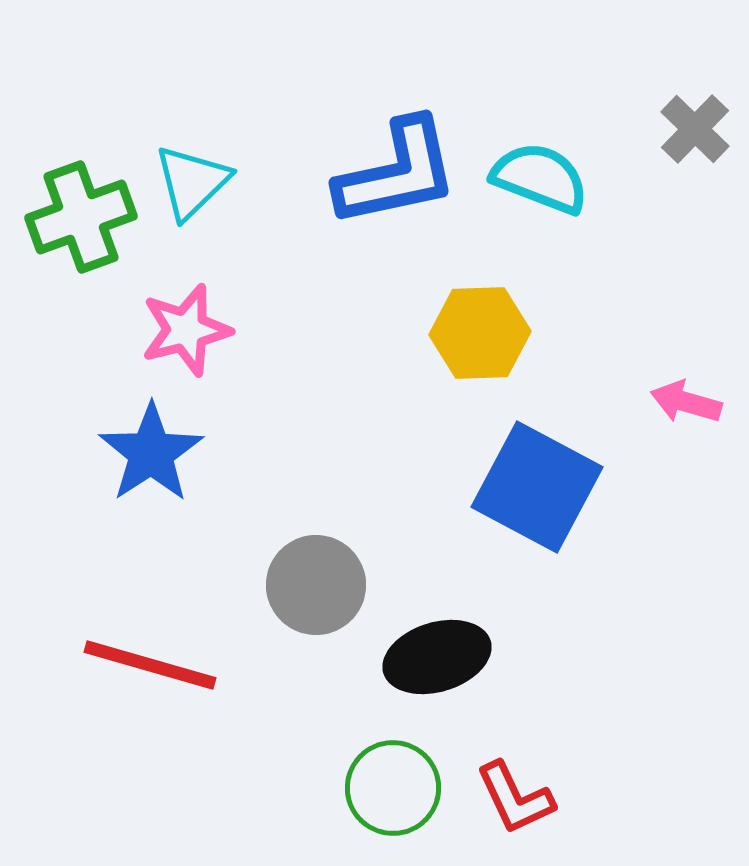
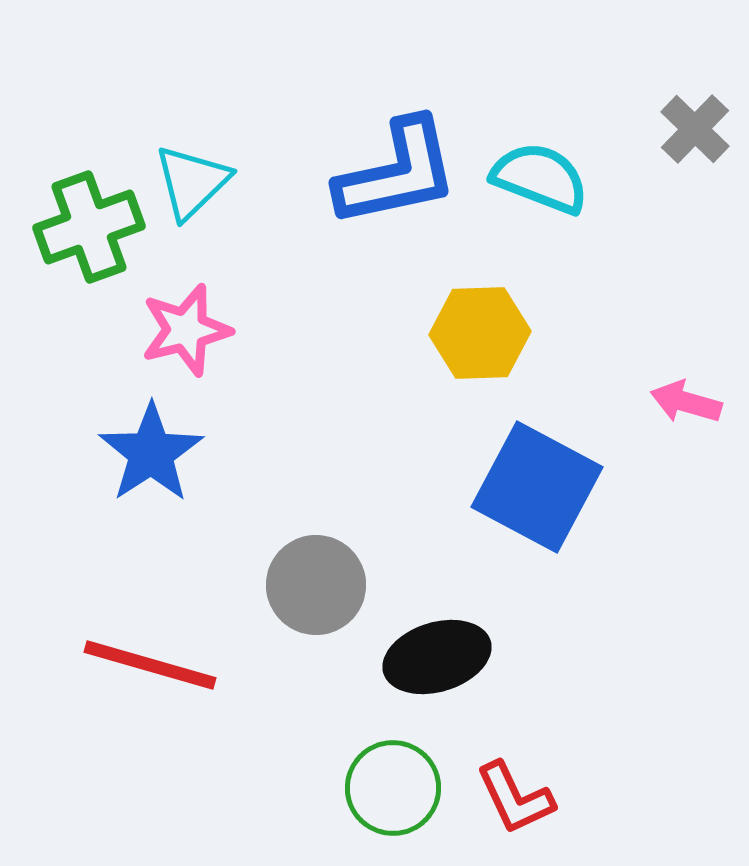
green cross: moved 8 px right, 10 px down
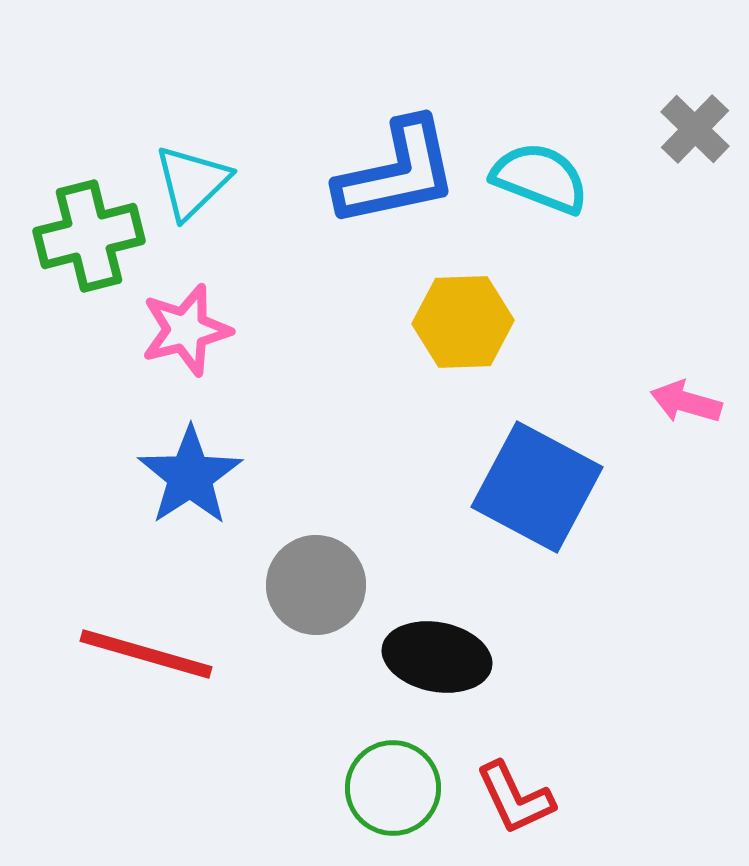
green cross: moved 9 px down; rotated 6 degrees clockwise
yellow hexagon: moved 17 px left, 11 px up
blue star: moved 39 px right, 23 px down
black ellipse: rotated 28 degrees clockwise
red line: moved 4 px left, 11 px up
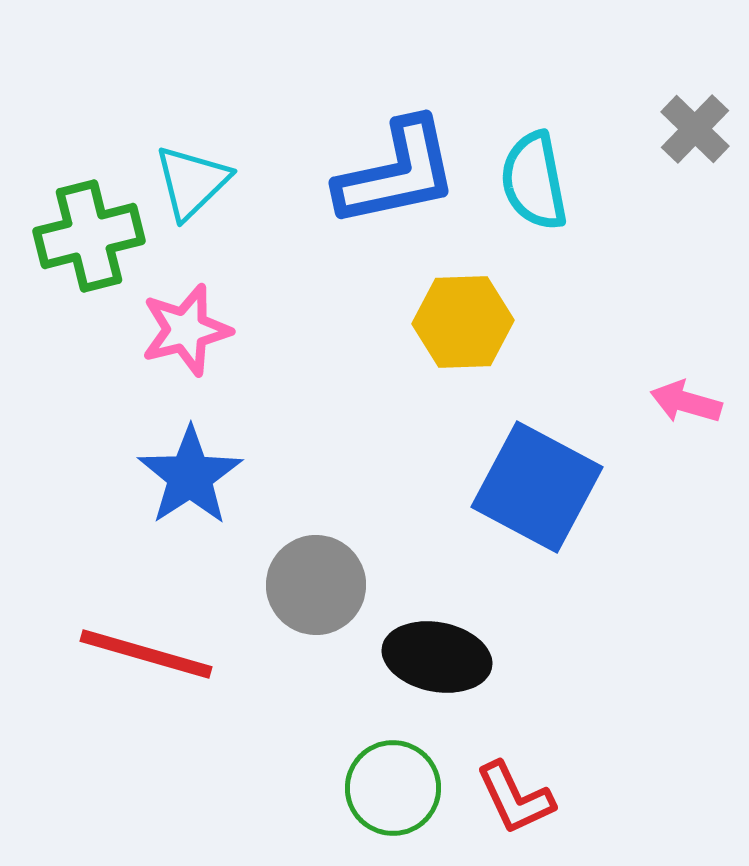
cyan semicircle: moved 6 px left, 3 px down; rotated 122 degrees counterclockwise
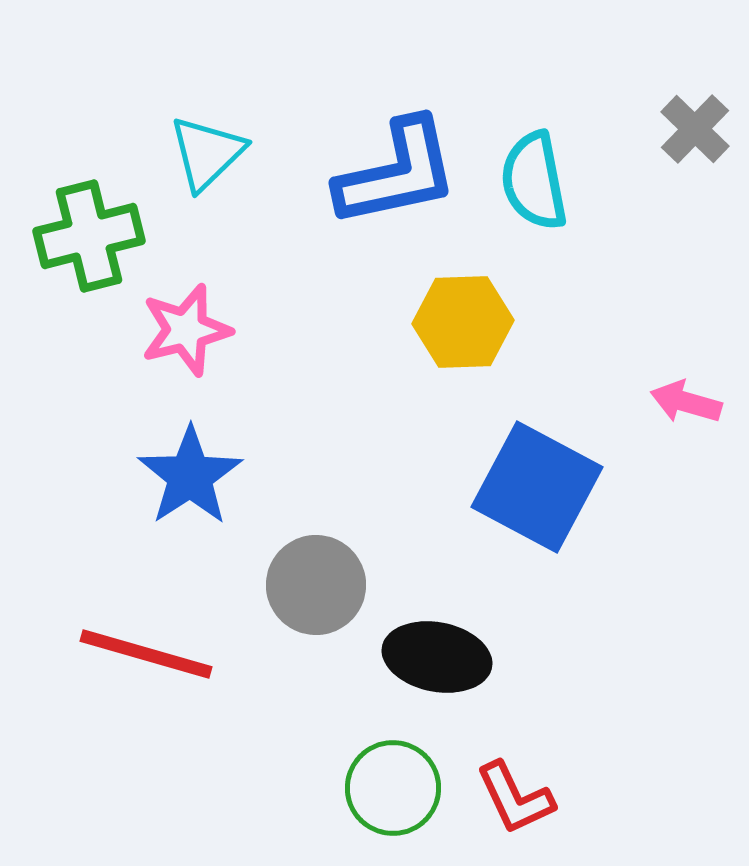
cyan triangle: moved 15 px right, 29 px up
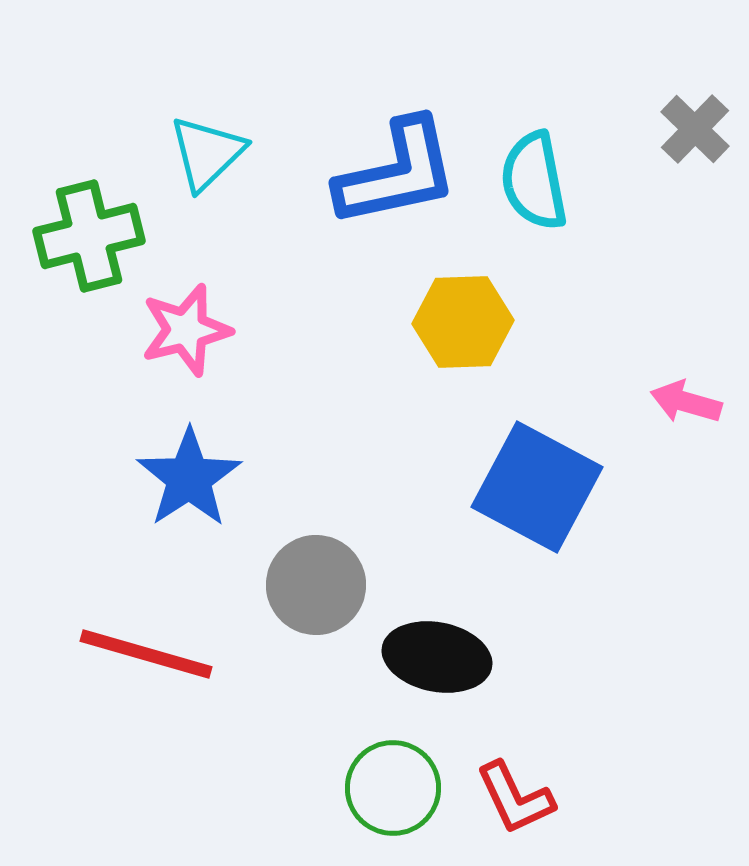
blue star: moved 1 px left, 2 px down
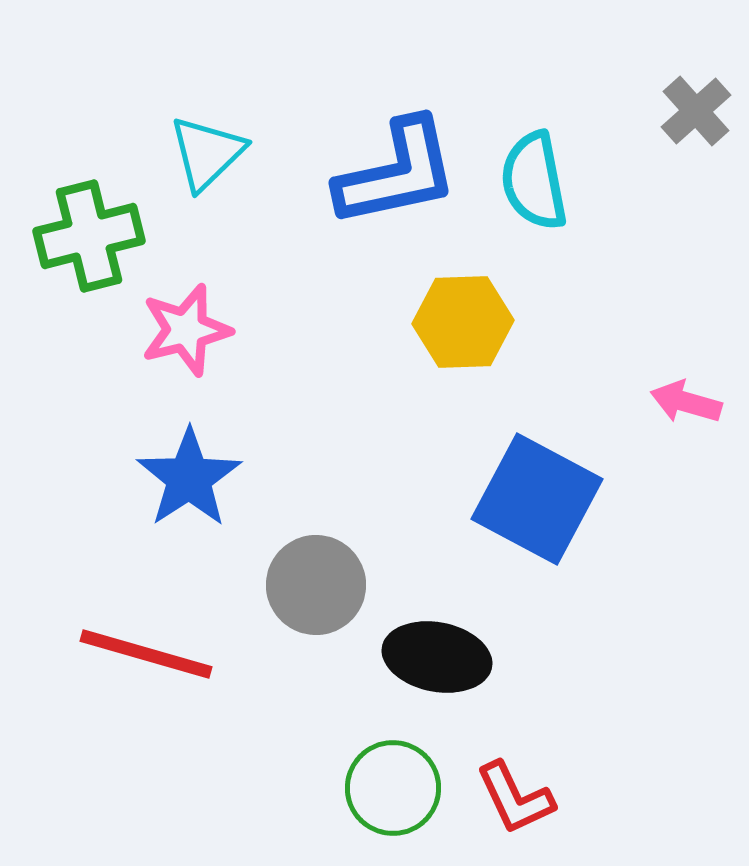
gray cross: moved 1 px right, 18 px up; rotated 4 degrees clockwise
blue square: moved 12 px down
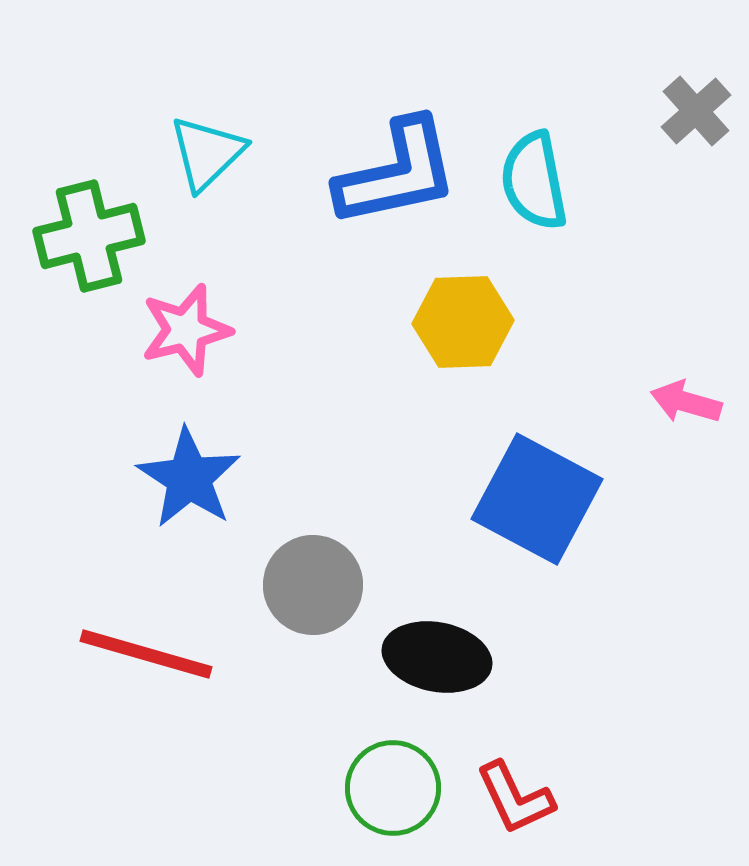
blue star: rotated 6 degrees counterclockwise
gray circle: moved 3 px left
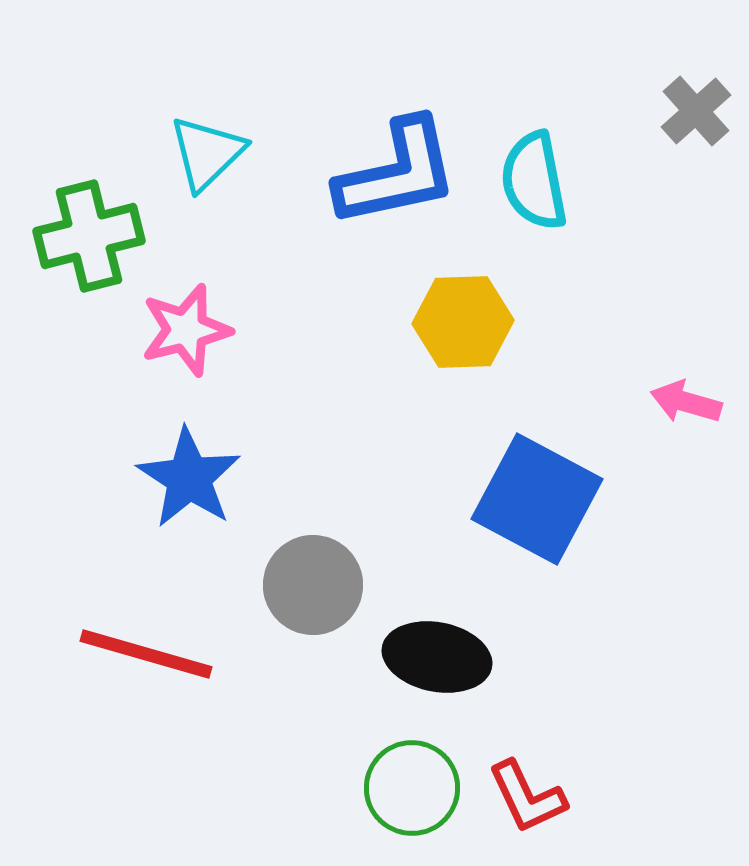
green circle: moved 19 px right
red L-shape: moved 12 px right, 1 px up
